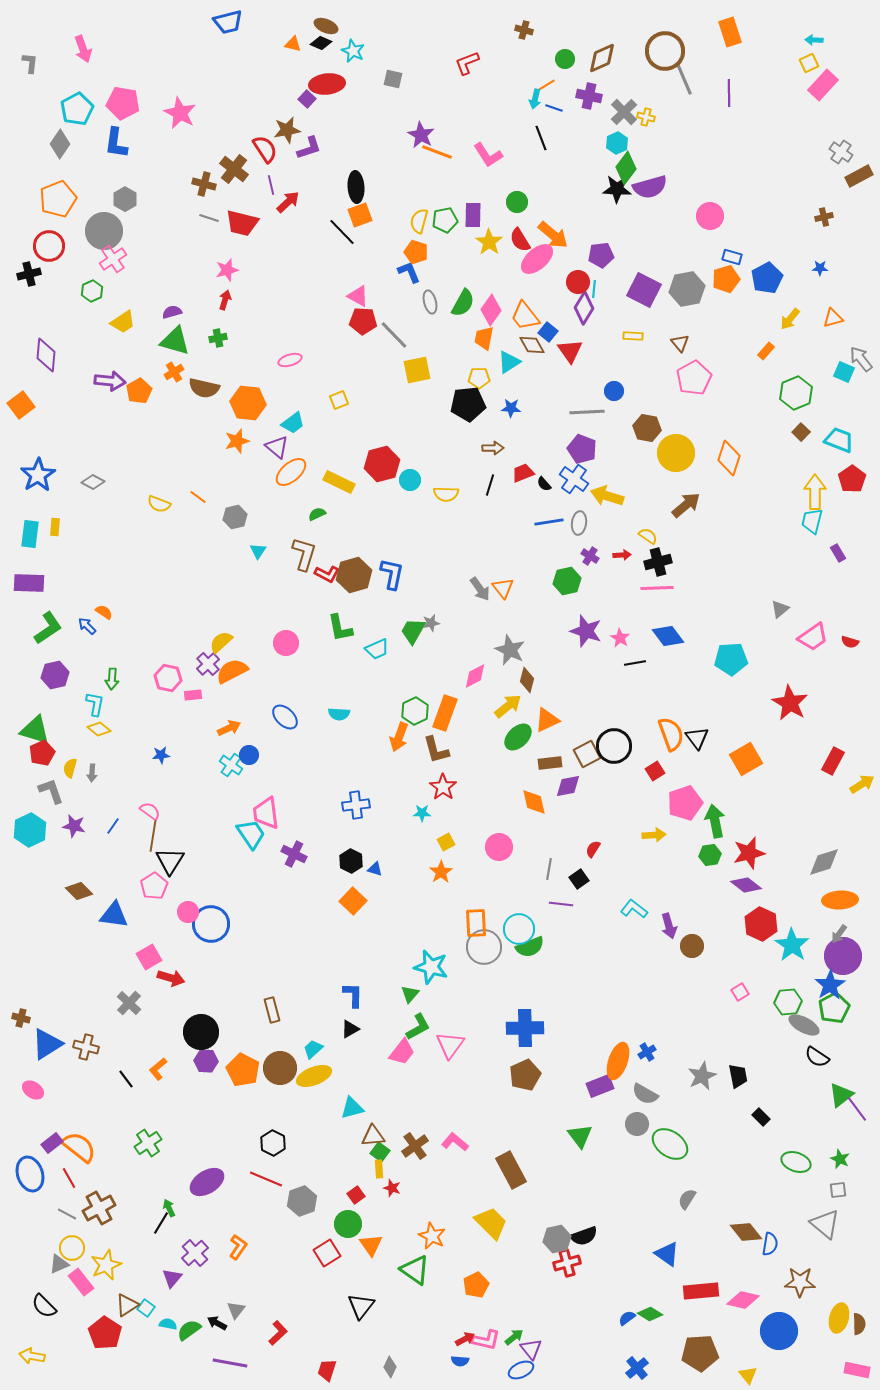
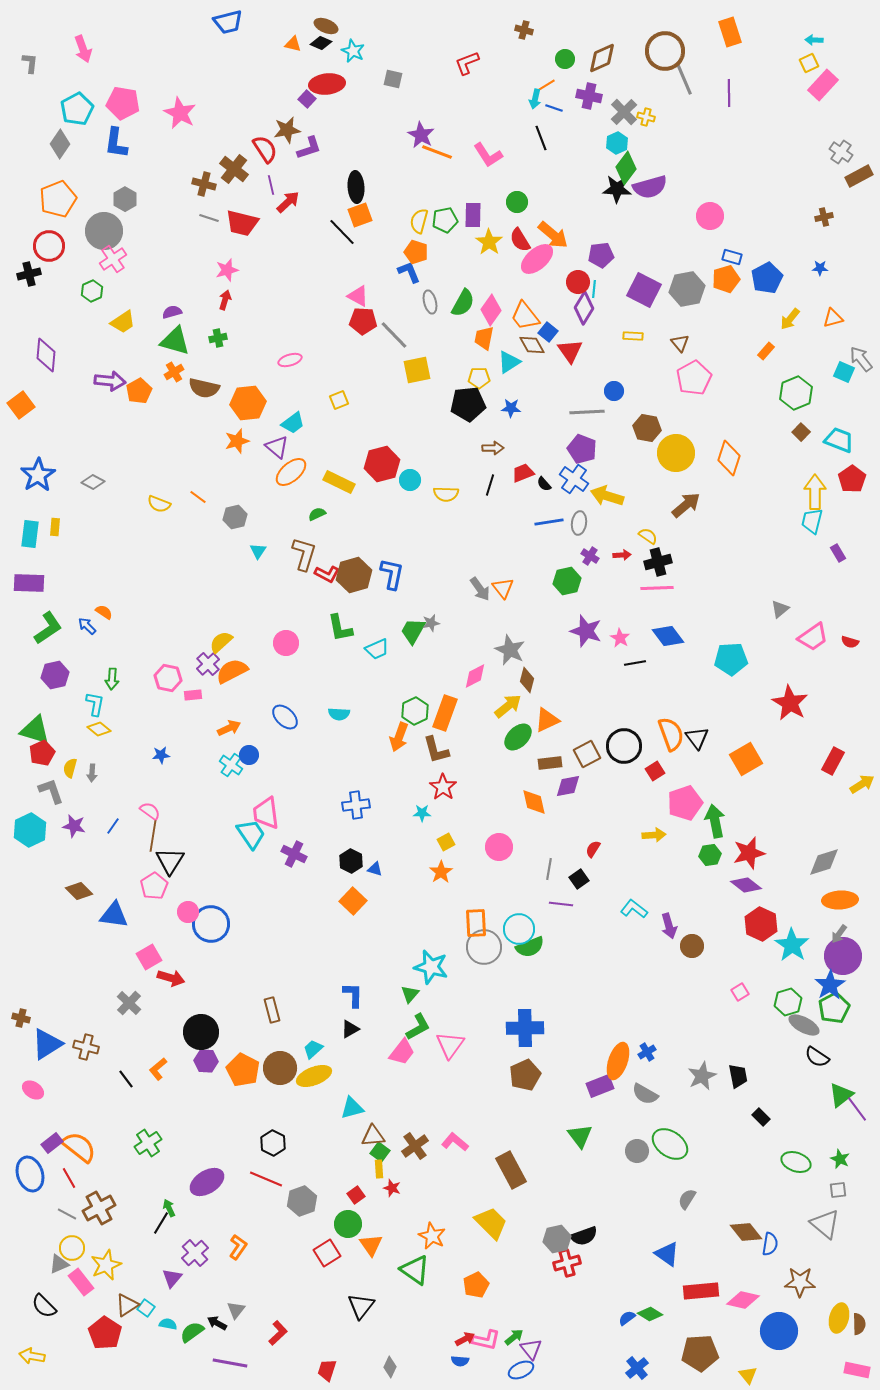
orange hexagon at (248, 403): rotated 12 degrees counterclockwise
black circle at (614, 746): moved 10 px right
green hexagon at (788, 1002): rotated 12 degrees counterclockwise
gray circle at (637, 1124): moved 27 px down
green semicircle at (189, 1330): moved 3 px right, 2 px down
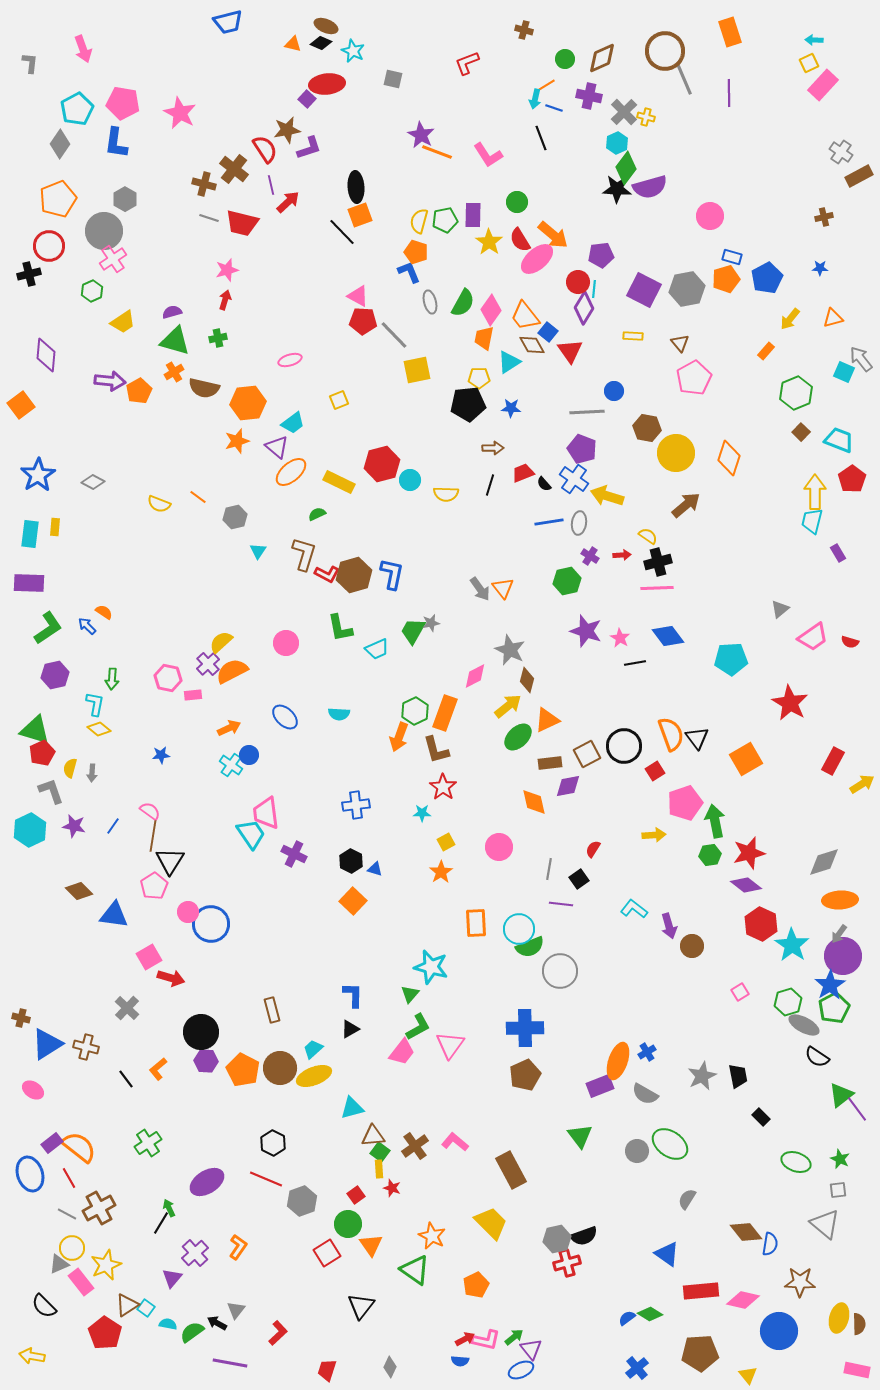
gray circle at (484, 947): moved 76 px right, 24 px down
gray cross at (129, 1003): moved 2 px left, 5 px down
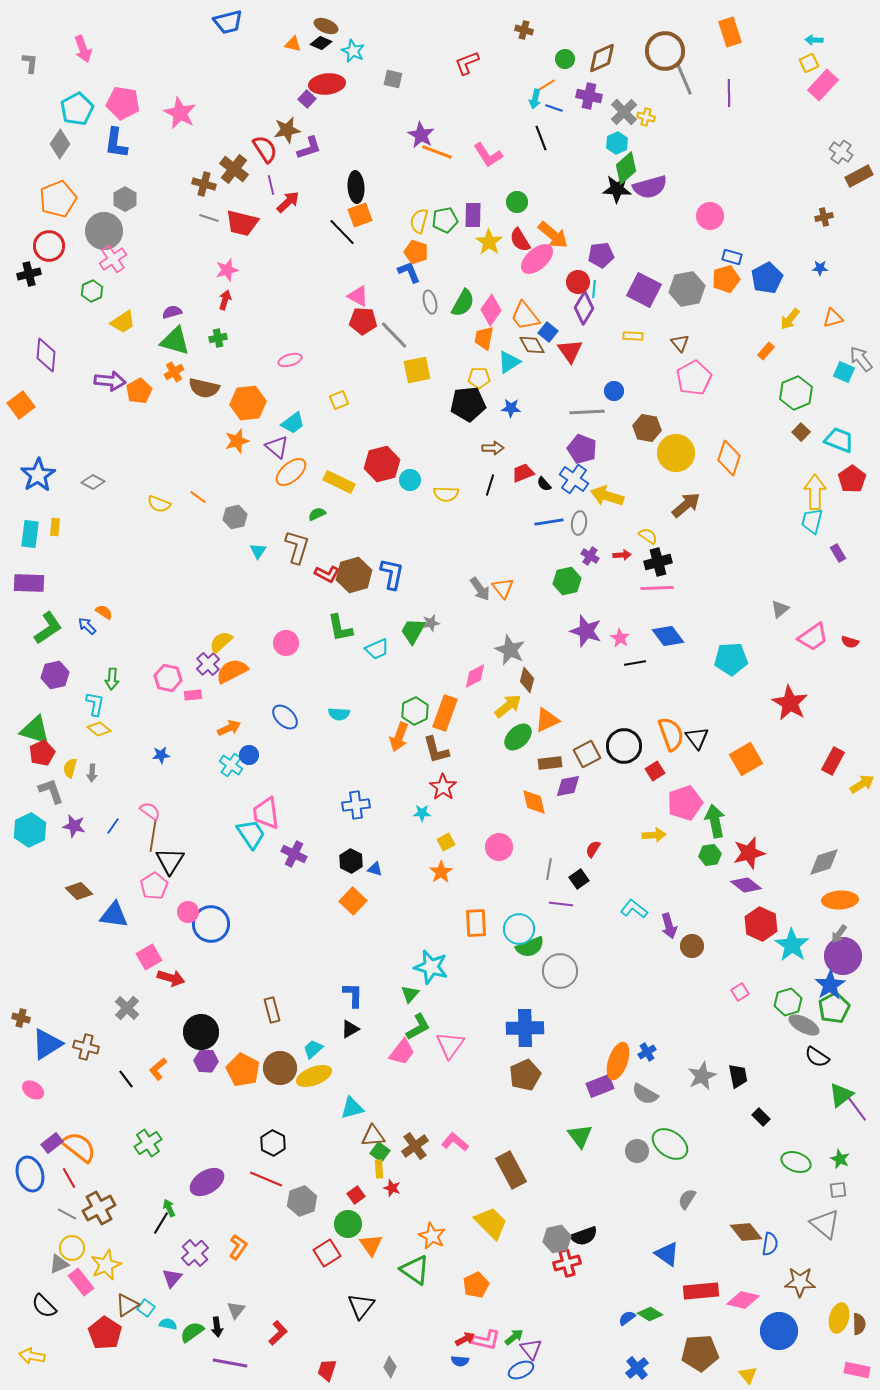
green diamond at (626, 168): rotated 12 degrees clockwise
brown L-shape at (304, 554): moved 7 px left, 7 px up
black arrow at (217, 1323): moved 4 px down; rotated 126 degrees counterclockwise
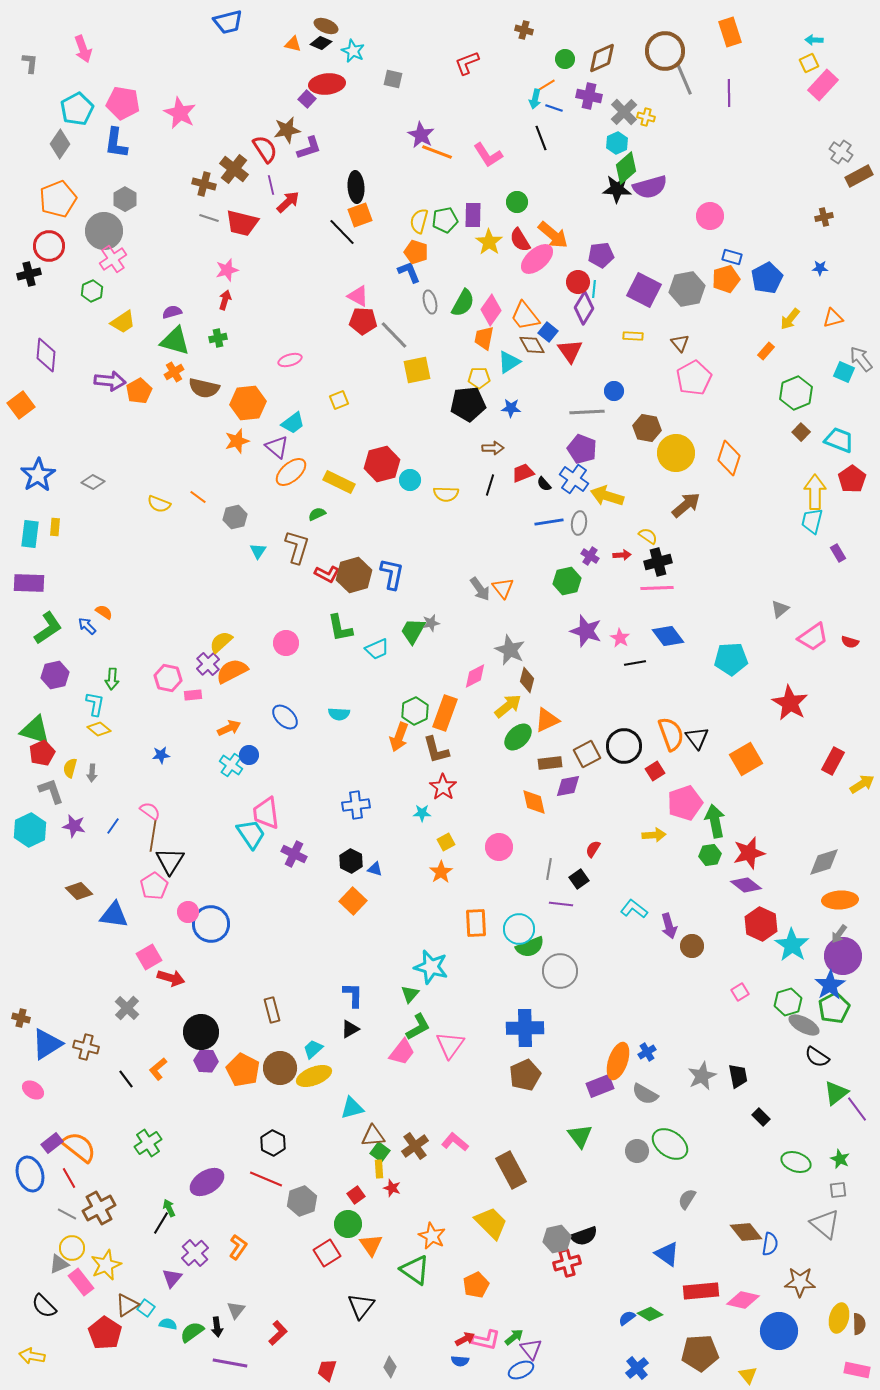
green triangle at (841, 1095): moved 5 px left, 2 px up
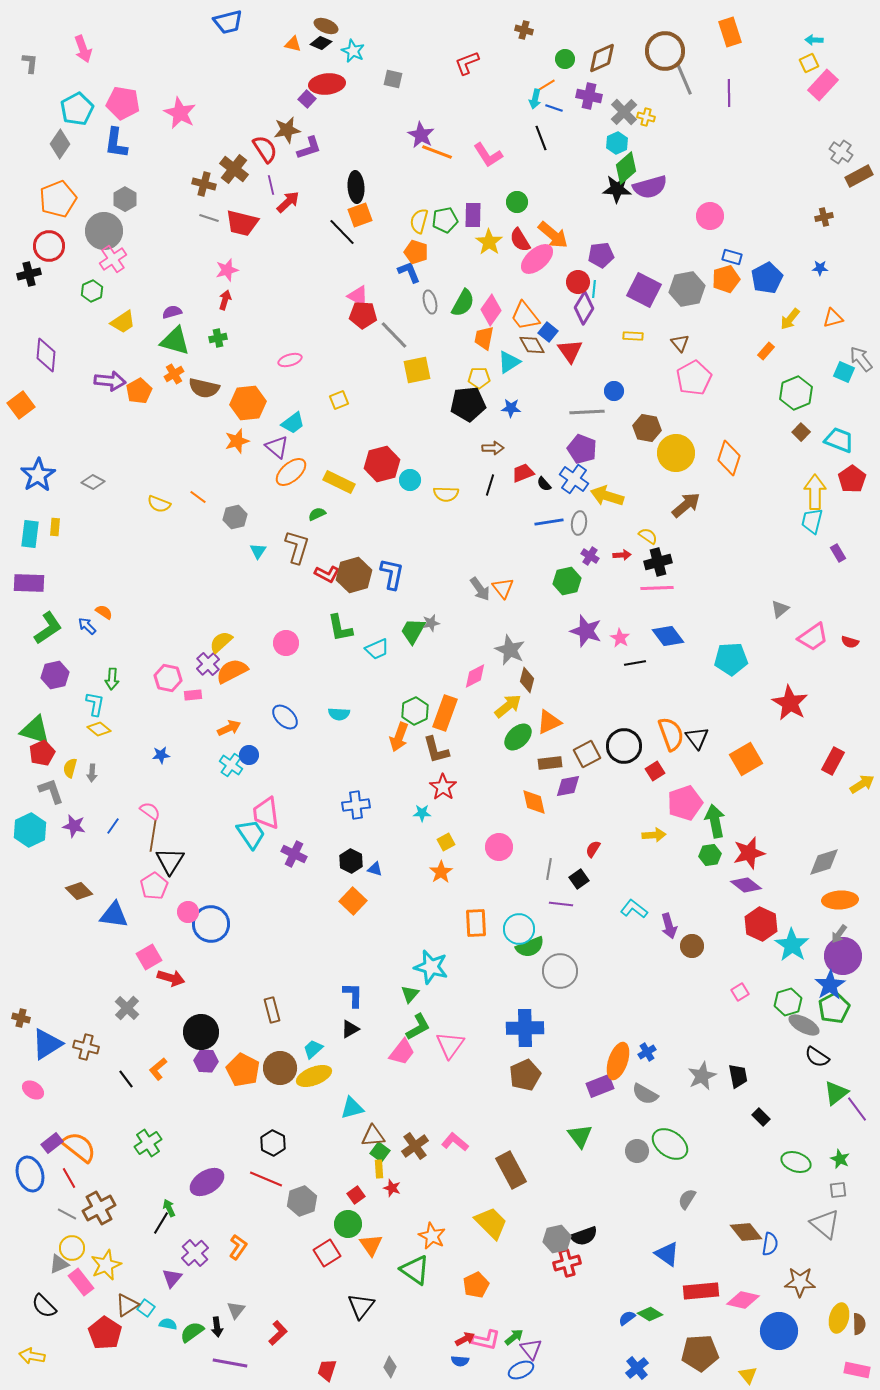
red pentagon at (363, 321): moved 6 px up
orange cross at (174, 372): moved 2 px down
orange triangle at (547, 720): moved 2 px right, 2 px down
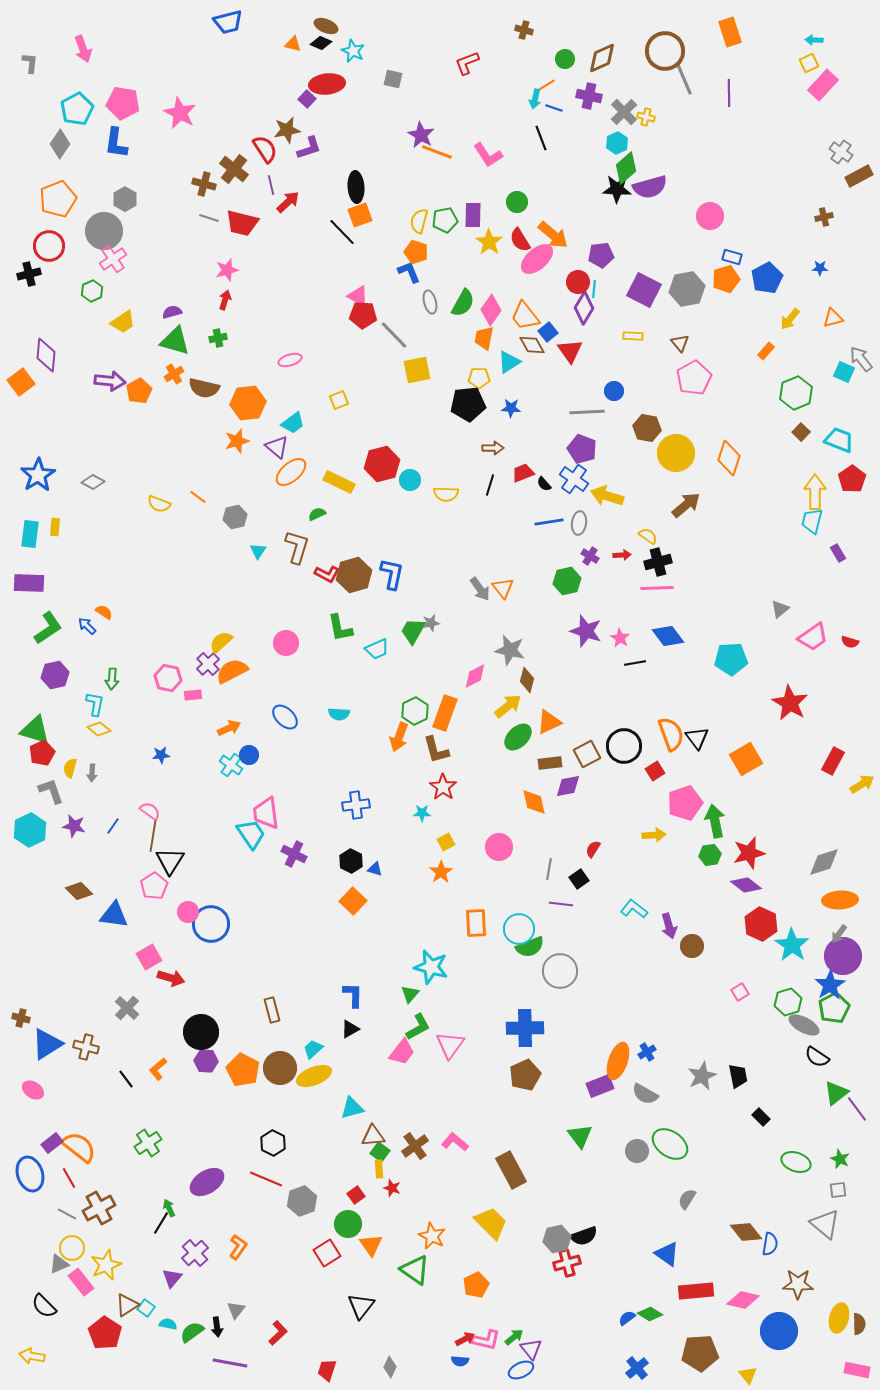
blue square at (548, 332): rotated 12 degrees clockwise
orange square at (21, 405): moved 23 px up
gray star at (510, 650): rotated 12 degrees counterclockwise
brown star at (800, 1282): moved 2 px left, 2 px down
red rectangle at (701, 1291): moved 5 px left
